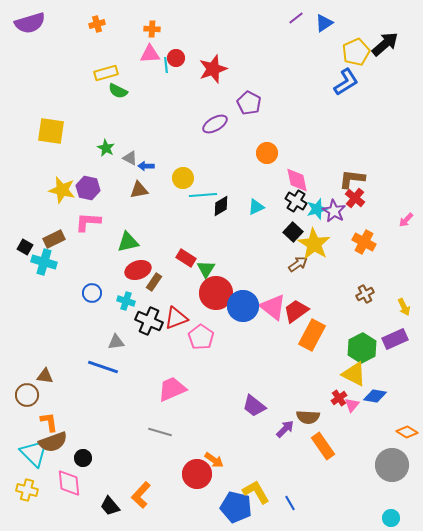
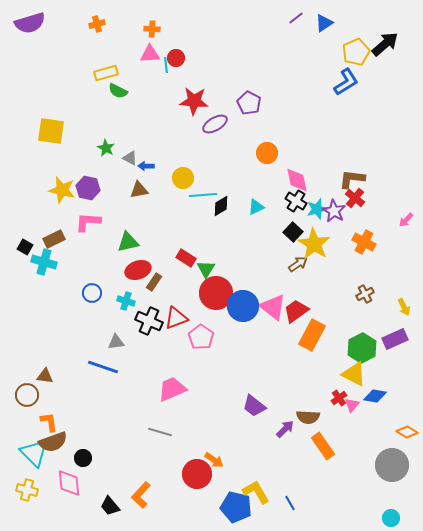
red star at (213, 69): moved 19 px left, 32 px down; rotated 24 degrees clockwise
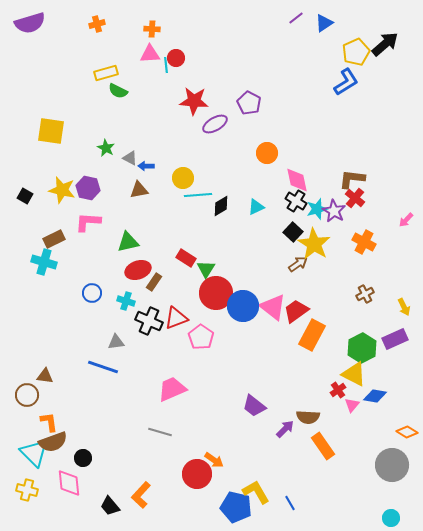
cyan line at (203, 195): moved 5 px left
black square at (25, 247): moved 51 px up
red cross at (339, 398): moved 1 px left, 8 px up
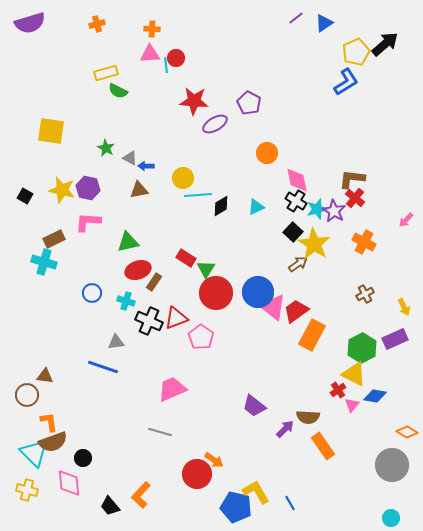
blue circle at (243, 306): moved 15 px right, 14 px up
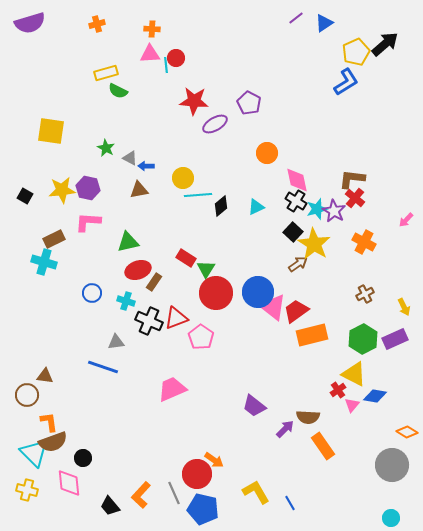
yellow star at (62, 190): rotated 20 degrees counterclockwise
black diamond at (221, 206): rotated 10 degrees counterclockwise
orange rectangle at (312, 335): rotated 48 degrees clockwise
green hexagon at (362, 348): moved 1 px right, 9 px up
gray line at (160, 432): moved 14 px right, 61 px down; rotated 50 degrees clockwise
blue pentagon at (236, 507): moved 33 px left, 2 px down
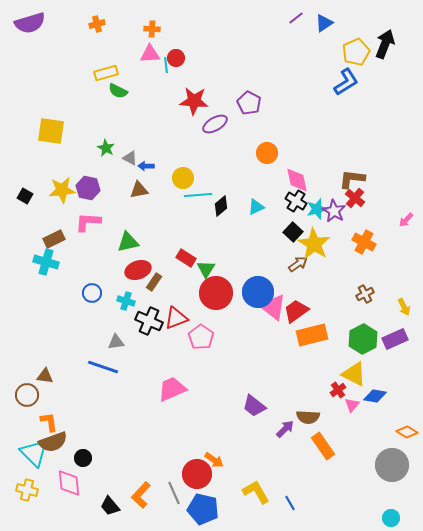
black arrow at (385, 44): rotated 28 degrees counterclockwise
cyan cross at (44, 262): moved 2 px right
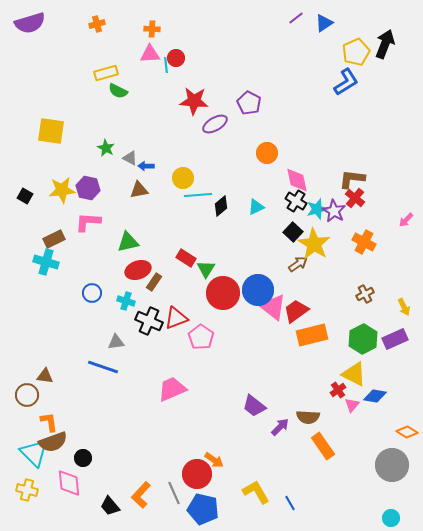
blue circle at (258, 292): moved 2 px up
red circle at (216, 293): moved 7 px right
purple arrow at (285, 429): moved 5 px left, 2 px up
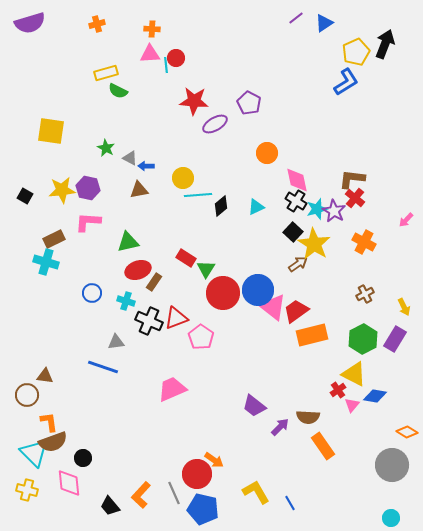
purple rectangle at (395, 339): rotated 35 degrees counterclockwise
